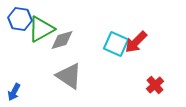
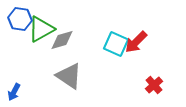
red cross: moved 1 px left
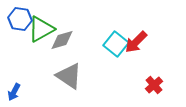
cyan square: rotated 15 degrees clockwise
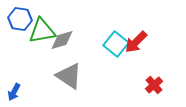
green triangle: moved 1 px right, 2 px down; rotated 20 degrees clockwise
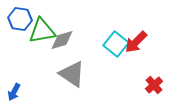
gray triangle: moved 3 px right, 2 px up
